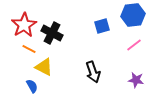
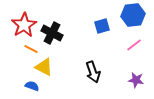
orange line: moved 2 px right
blue semicircle: rotated 40 degrees counterclockwise
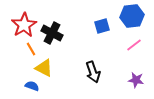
blue hexagon: moved 1 px left, 1 px down
orange line: rotated 32 degrees clockwise
yellow triangle: moved 1 px down
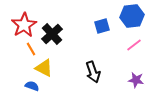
black cross: moved 1 px down; rotated 20 degrees clockwise
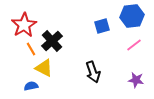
black cross: moved 7 px down
blue semicircle: moved 1 px left; rotated 32 degrees counterclockwise
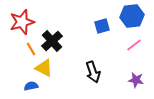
red star: moved 2 px left, 3 px up; rotated 15 degrees clockwise
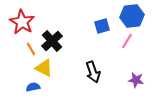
red star: rotated 25 degrees counterclockwise
pink line: moved 7 px left, 4 px up; rotated 21 degrees counterclockwise
blue semicircle: moved 2 px right, 1 px down
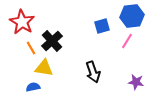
orange line: moved 1 px up
yellow triangle: rotated 18 degrees counterclockwise
purple star: moved 2 px down
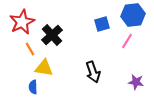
blue hexagon: moved 1 px right, 1 px up
red star: rotated 15 degrees clockwise
blue square: moved 2 px up
black cross: moved 6 px up
orange line: moved 1 px left, 1 px down
blue semicircle: rotated 80 degrees counterclockwise
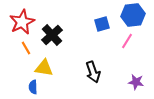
orange line: moved 4 px left, 1 px up
